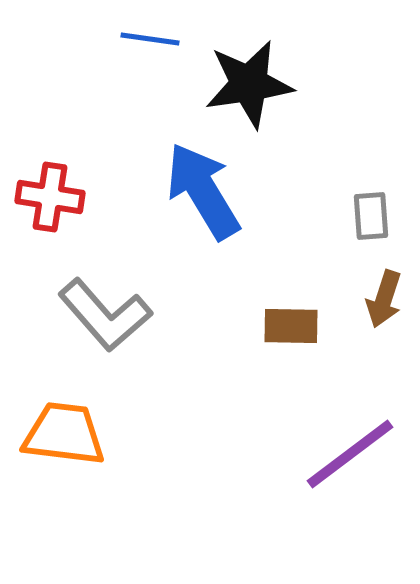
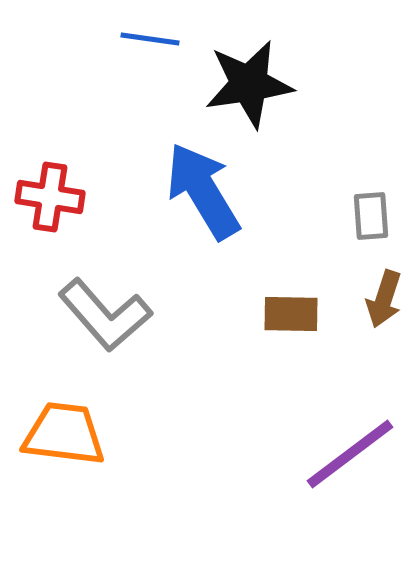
brown rectangle: moved 12 px up
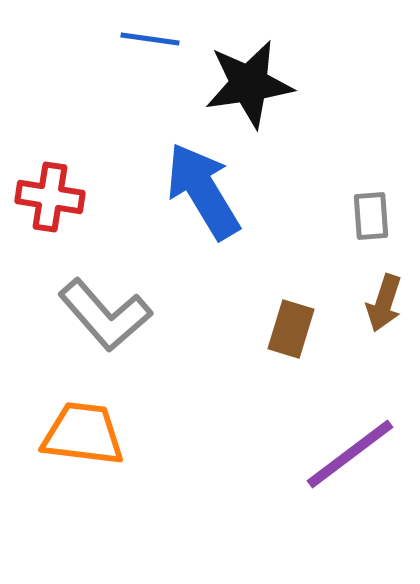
brown arrow: moved 4 px down
brown rectangle: moved 15 px down; rotated 74 degrees counterclockwise
orange trapezoid: moved 19 px right
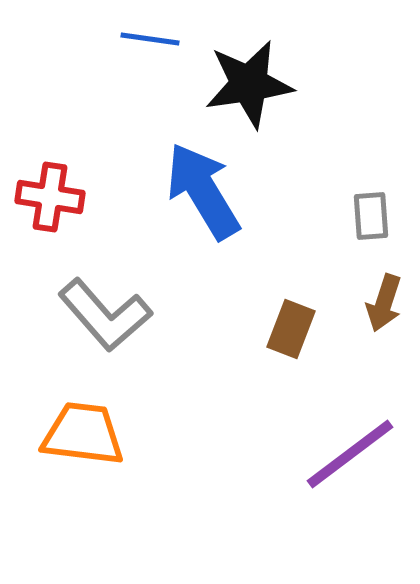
brown rectangle: rotated 4 degrees clockwise
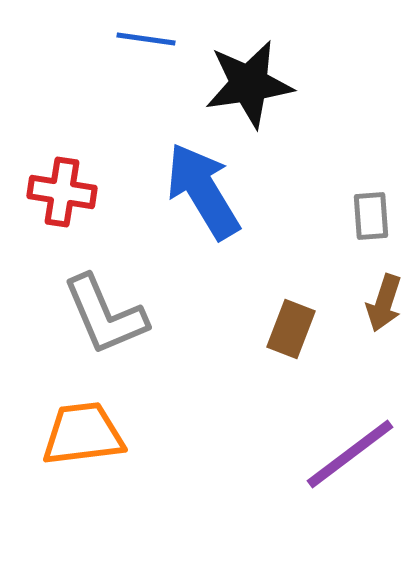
blue line: moved 4 px left
red cross: moved 12 px right, 5 px up
gray L-shape: rotated 18 degrees clockwise
orange trapezoid: rotated 14 degrees counterclockwise
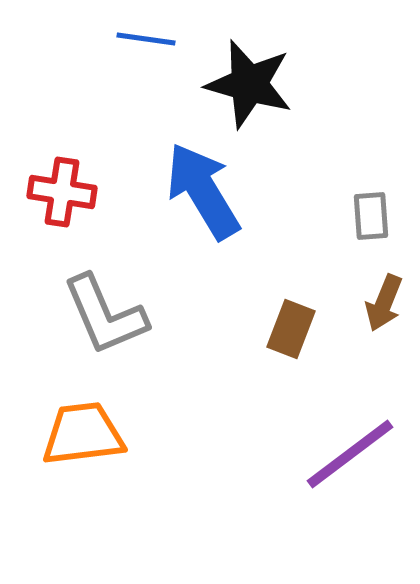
black star: rotated 24 degrees clockwise
brown arrow: rotated 4 degrees clockwise
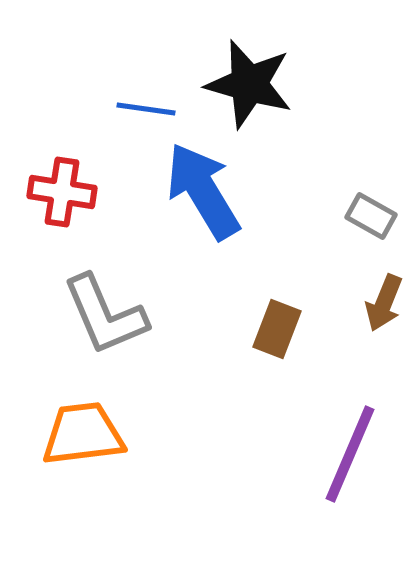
blue line: moved 70 px down
gray rectangle: rotated 57 degrees counterclockwise
brown rectangle: moved 14 px left
purple line: rotated 30 degrees counterclockwise
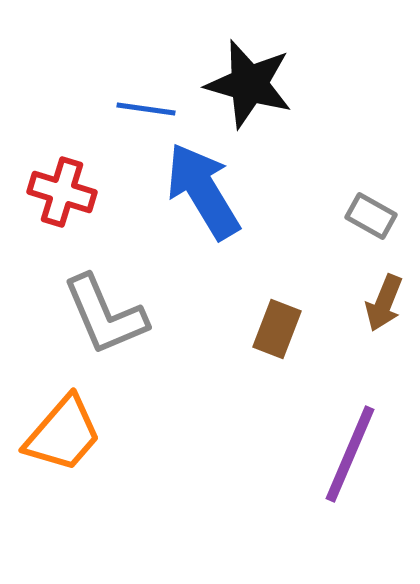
red cross: rotated 8 degrees clockwise
orange trapezoid: moved 20 px left; rotated 138 degrees clockwise
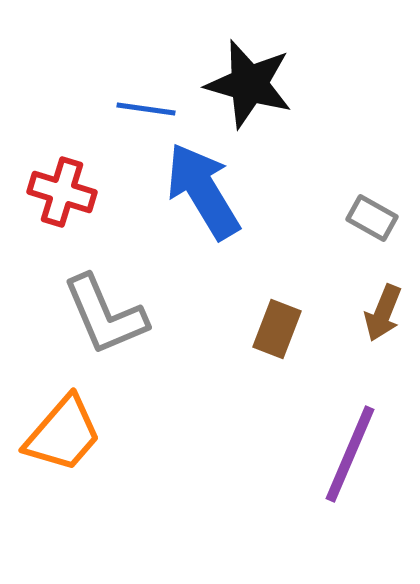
gray rectangle: moved 1 px right, 2 px down
brown arrow: moved 1 px left, 10 px down
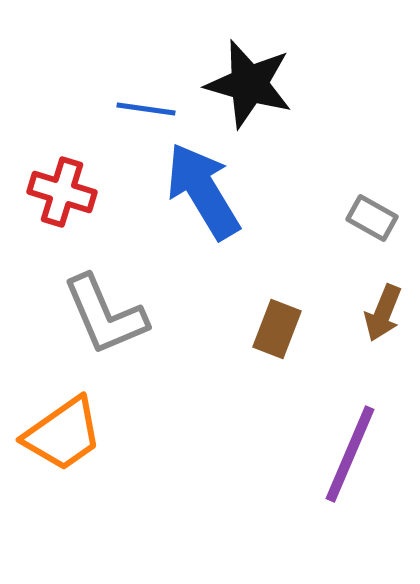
orange trapezoid: rotated 14 degrees clockwise
